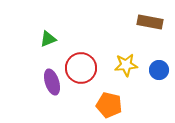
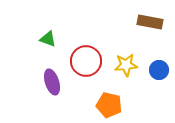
green triangle: rotated 42 degrees clockwise
red circle: moved 5 px right, 7 px up
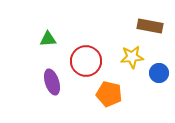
brown rectangle: moved 4 px down
green triangle: rotated 24 degrees counterclockwise
yellow star: moved 6 px right, 8 px up
blue circle: moved 3 px down
orange pentagon: moved 11 px up
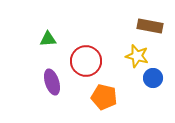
yellow star: moved 5 px right, 1 px up; rotated 20 degrees clockwise
blue circle: moved 6 px left, 5 px down
orange pentagon: moved 5 px left, 3 px down
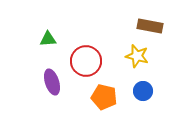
blue circle: moved 10 px left, 13 px down
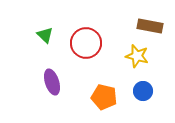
green triangle: moved 3 px left, 4 px up; rotated 48 degrees clockwise
red circle: moved 18 px up
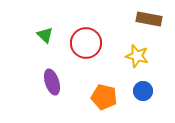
brown rectangle: moved 1 px left, 7 px up
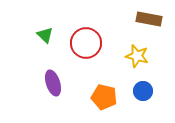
purple ellipse: moved 1 px right, 1 px down
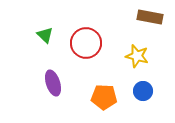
brown rectangle: moved 1 px right, 2 px up
orange pentagon: rotated 10 degrees counterclockwise
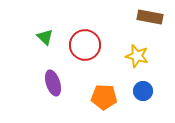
green triangle: moved 2 px down
red circle: moved 1 px left, 2 px down
